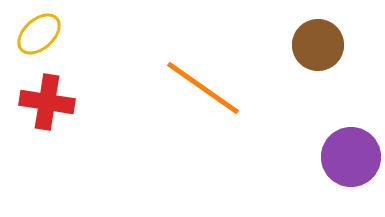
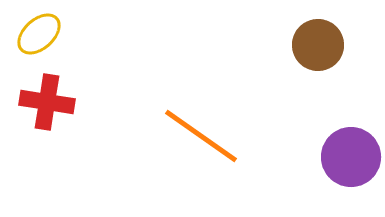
orange line: moved 2 px left, 48 px down
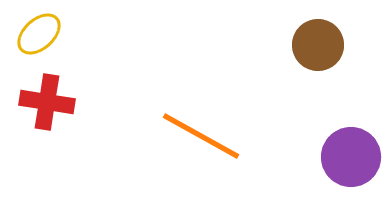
orange line: rotated 6 degrees counterclockwise
